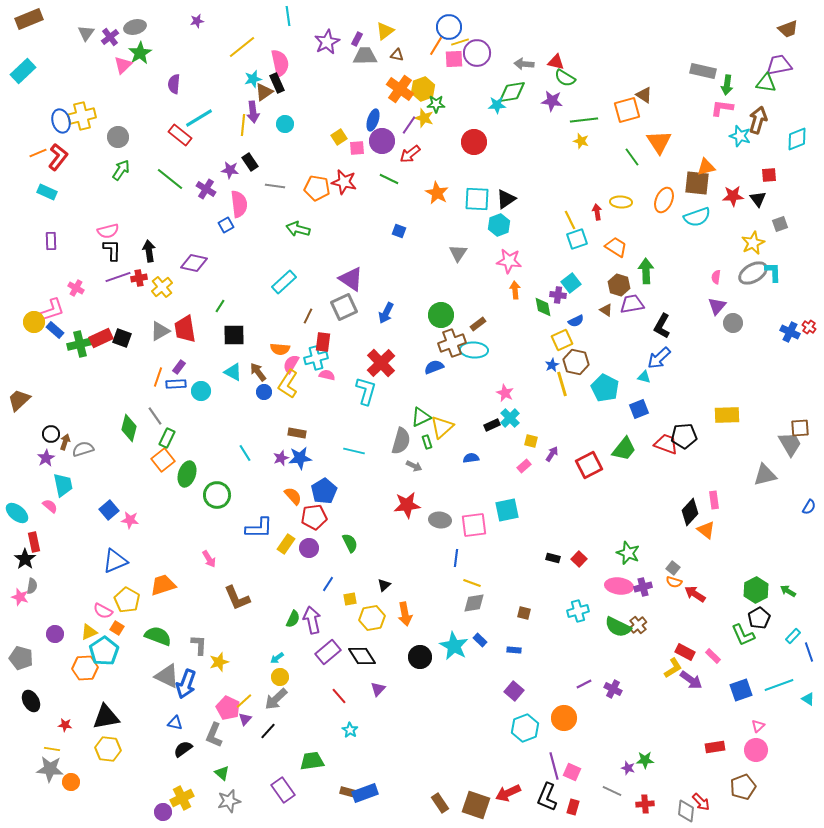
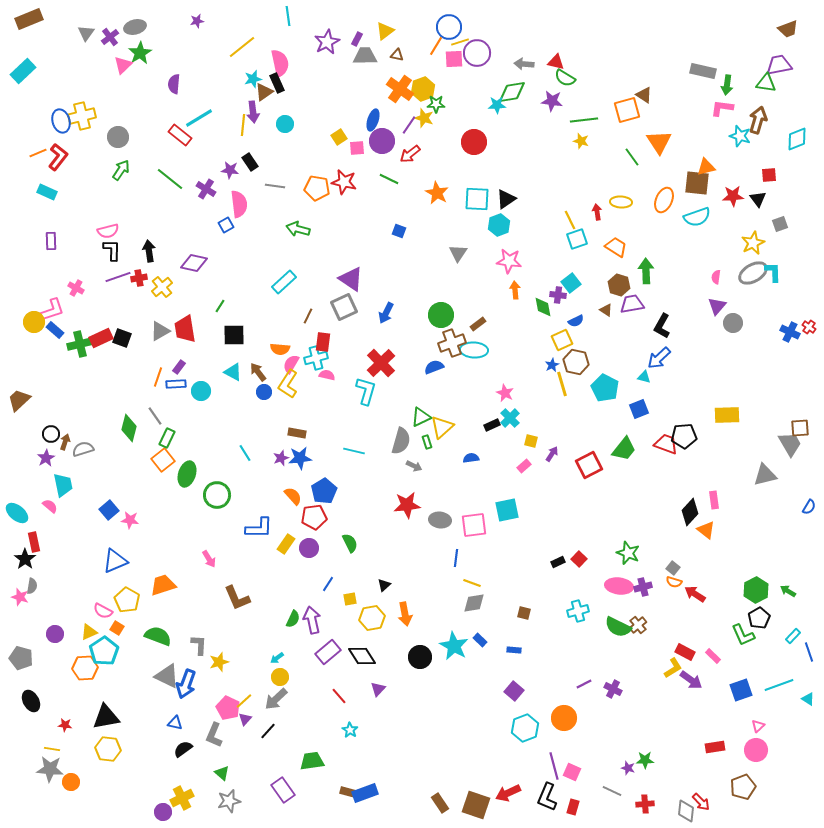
black rectangle at (553, 558): moved 5 px right, 4 px down; rotated 40 degrees counterclockwise
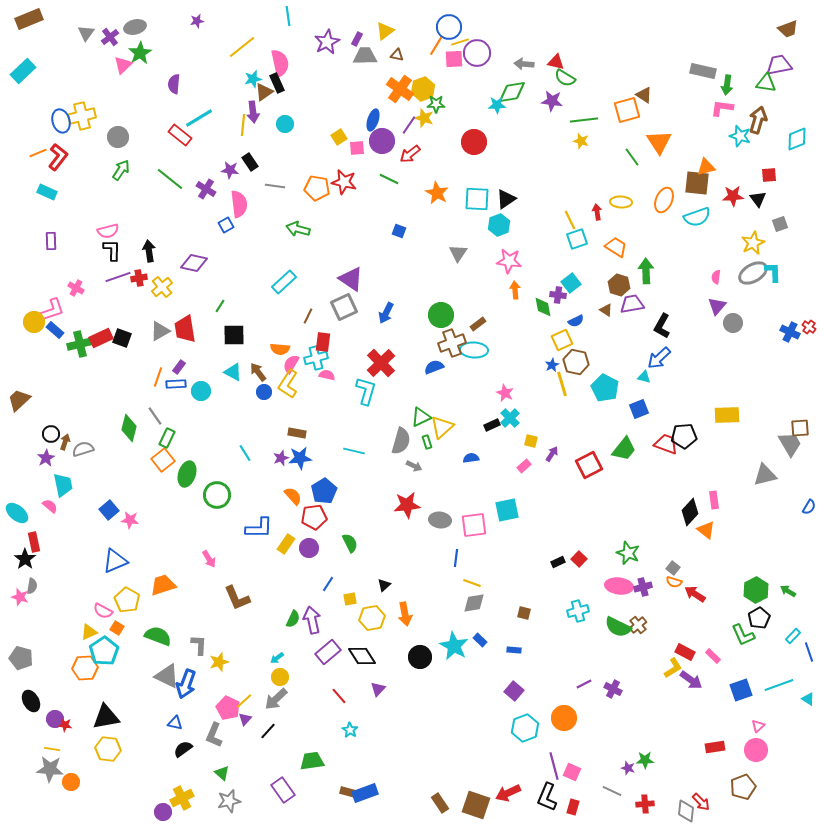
purple circle at (55, 634): moved 85 px down
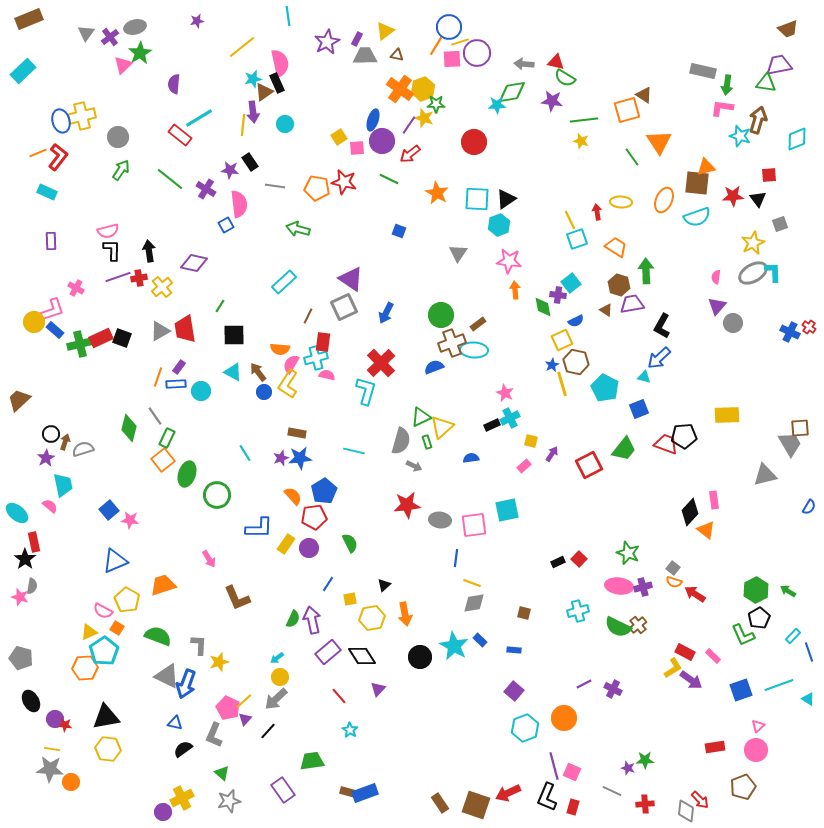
pink square at (454, 59): moved 2 px left
cyan cross at (510, 418): rotated 18 degrees clockwise
red arrow at (701, 802): moved 1 px left, 2 px up
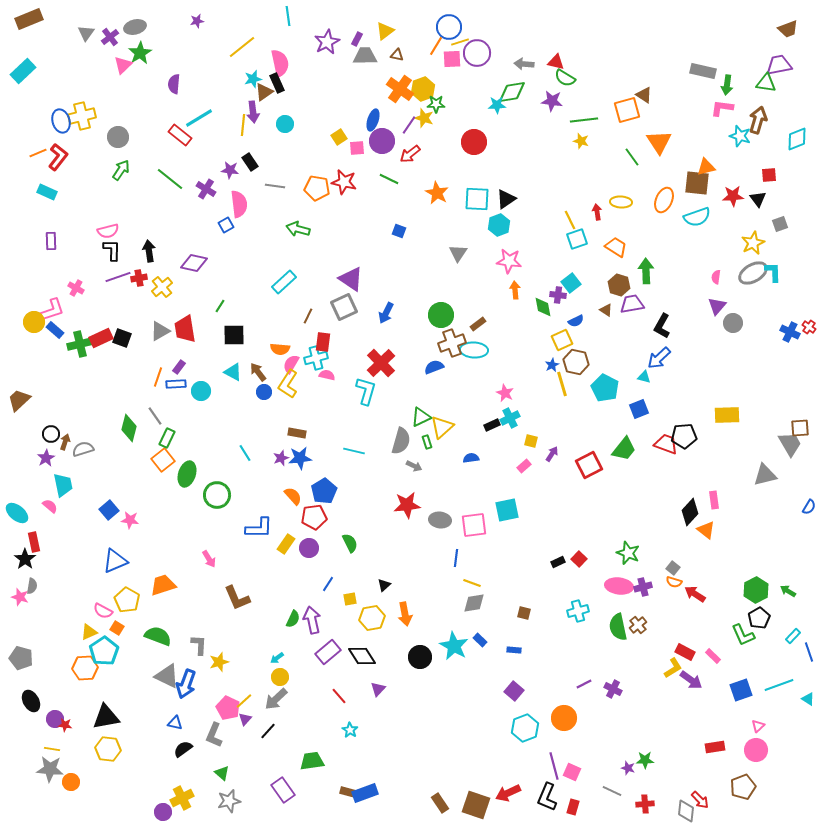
green semicircle at (618, 627): rotated 52 degrees clockwise
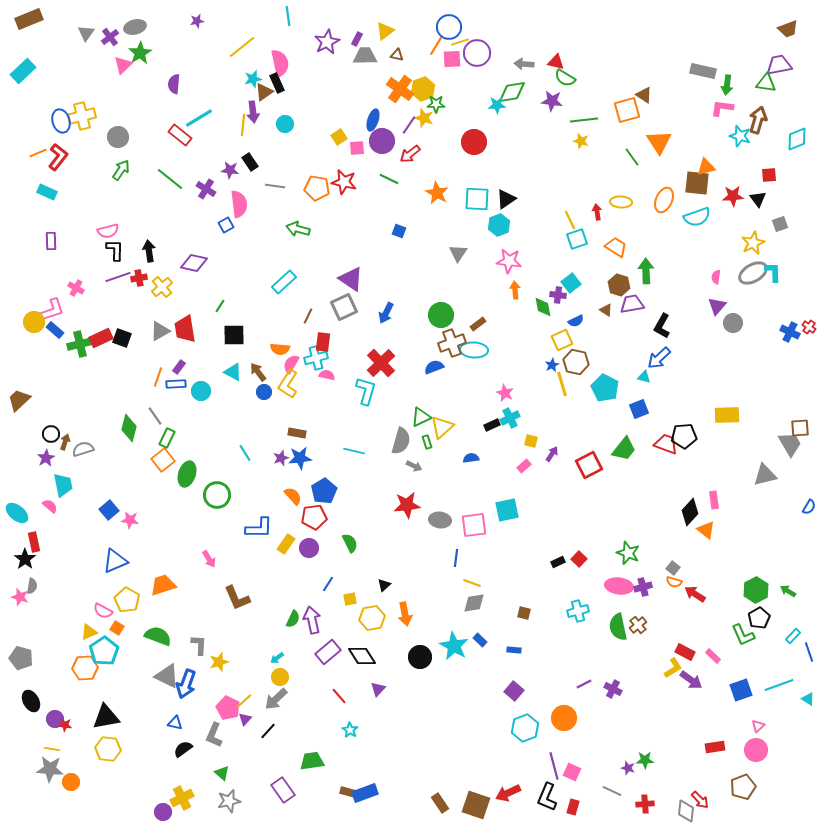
black L-shape at (112, 250): moved 3 px right
